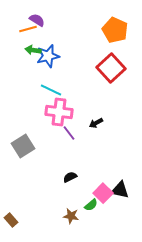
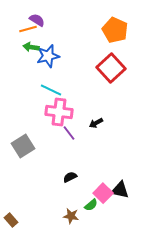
green arrow: moved 2 px left, 3 px up
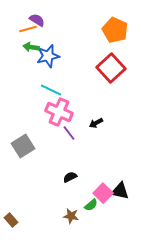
pink cross: rotated 16 degrees clockwise
black triangle: moved 1 px down
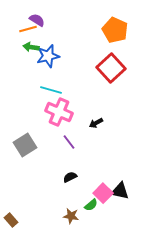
cyan line: rotated 10 degrees counterclockwise
purple line: moved 9 px down
gray square: moved 2 px right, 1 px up
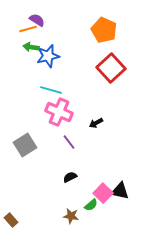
orange pentagon: moved 11 px left
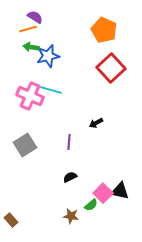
purple semicircle: moved 2 px left, 3 px up
pink cross: moved 29 px left, 16 px up
purple line: rotated 42 degrees clockwise
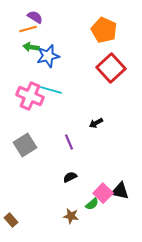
purple line: rotated 28 degrees counterclockwise
green semicircle: moved 1 px right, 1 px up
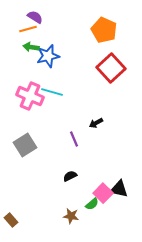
cyan line: moved 1 px right, 2 px down
purple line: moved 5 px right, 3 px up
black semicircle: moved 1 px up
black triangle: moved 1 px left, 2 px up
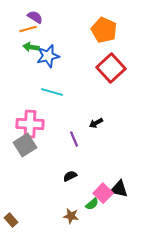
pink cross: moved 28 px down; rotated 20 degrees counterclockwise
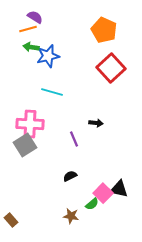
black arrow: rotated 144 degrees counterclockwise
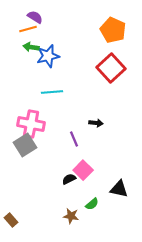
orange pentagon: moved 9 px right
cyan line: rotated 20 degrees counterclockwise
pink cross: moved 1 px right; rotated 8 degrees clockwise
black semicircle: moved 1 px left, 3 px down
pink square: moved 20 px left, 23 px up
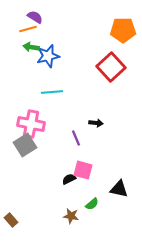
orange pentagon: moved 10 px right; rotated 25 degrees counterclockwise
red square: moved 1 px up
purple line: moved 2 px right, 1 px up
pink square: rotated 30 degrees counterclockwise
